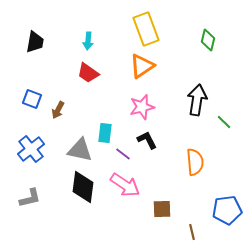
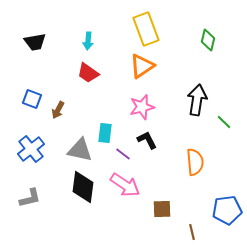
black trapezoid: rotated 70 degrees clockwise
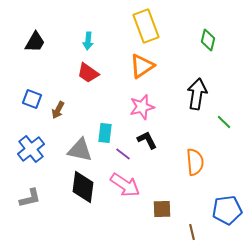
yellow rectangle: moved 3 px up
black trapezoid: rotated 50 degrees counterclockwise
black arrow: moved 6 px up
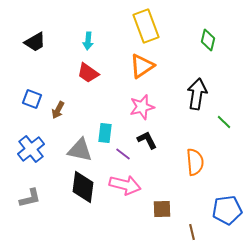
black trapezoid: rotated 30 degrees clockwise
pink arrow: rotated 20 degrees counterclockwise
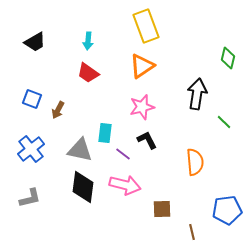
green diamond: moved 20 px right, 18 px down
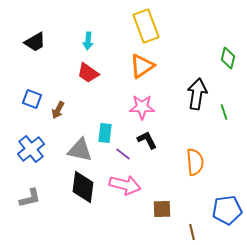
pink star: rotated 15 degrees clockwise
green line: moved 10 px up; rotated 28 degrees clockwise
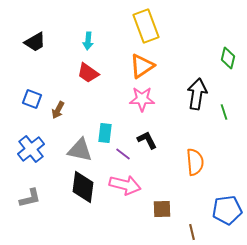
pink star: moved 8 px up
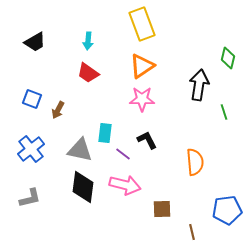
yellow rectangle: moved 4 px left, 2 px up
black arrow: moved 2 px right, 9 px up
